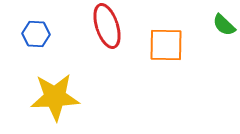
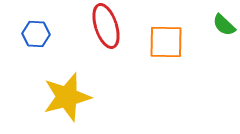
red ellipse: moved 1 px left
orange square: moved 3 px up
yellow star: moved 12 px right; rotated 12 degrees counterclockwise
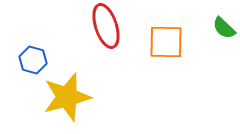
green semicircle: moved 3 px down
blue hexagon: moved 3 px left, 26 px down; rotated 12 degrees clockwise
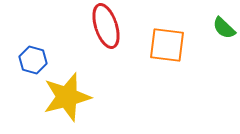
orange square: moved 1 px right, 3 px down; rotated 6 degrees clockwise
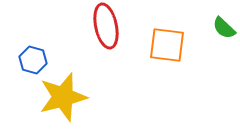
red ellipse: rotated 6 degrees clockwise
yellow star: moved 4 px left
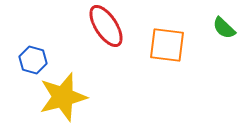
red ellipse: rotated 21 degrees counterclockwise
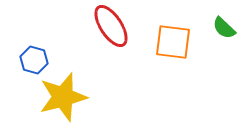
red ellipse: moved 5 px right
orange square: moved 6 px right, 3 px up
blue hexagon: moved 1 px right
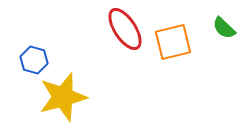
red ellipse: moved 14 px right, 3 px down
orange square: rotated 21 degrees counterclockwise
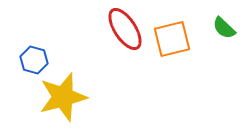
orange square: moved 1 px left, 3 px up
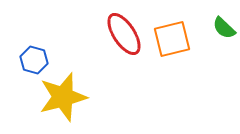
red ellipse: moved 1 px left, 5 px down
